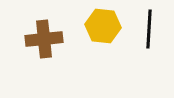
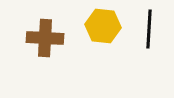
brown cross: moved 1 px right, 1 px up; rotated 9 degrees clockwise
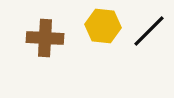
black line: moved 2 px down; rotated 42 degrees clockwise
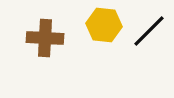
yellow hexagon: moved 1 px right, 1 px up
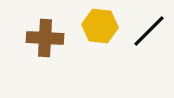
yellow hexagon: moved 4 px left, 1 px down
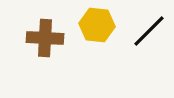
yellow hexagon: moved 3 px left, 1 px up
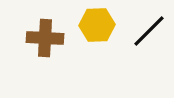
yellow hexagon: rotated 8 degrees counterclockwise
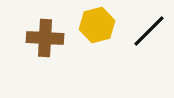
yellow hexagon: rotated 12 degrees counterclockwise
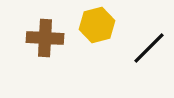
black line: moved 17 px down
